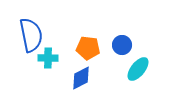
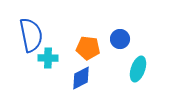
blue circle: moved 2 px left, 6 px up
cyan ellipse: rotated 20 degrees counterclockwise
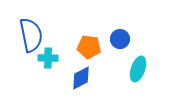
orange pentagon: moved 1 px right, 1 px up
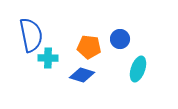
blue diamond: moved 1 px right, 3 px up; rotated 45 degrees clockwise
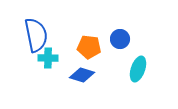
blue semicircle: moved 5 px right
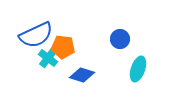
blue semicircle: rotated 76 degrees clockwise
orange pentagon: moved 26 px left
cyan cross: rotated 36 degrees clockwise
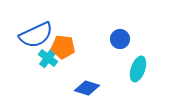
blue diamond: moved 5 px right, 13 px down
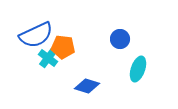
blue diamond: moved 2 px up
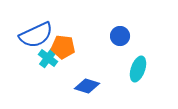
blue circle: moved 3 px up
